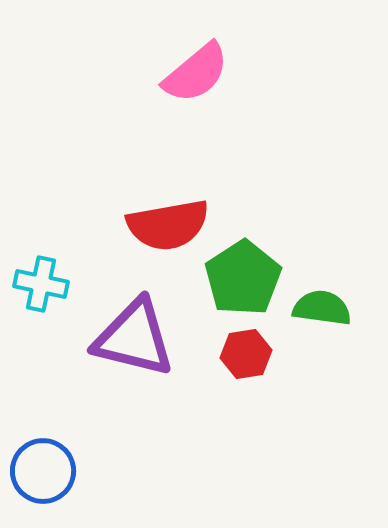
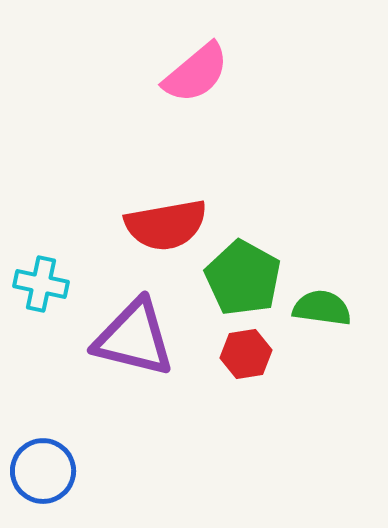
red semicircle: moved 2 px left
green pentagon: rotated 10 degrees counterclockwise
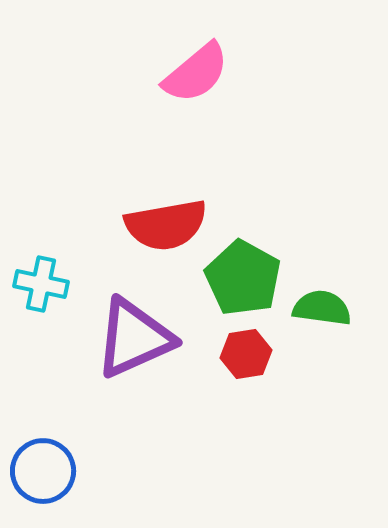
purple triangle: rotated 38 degrees counterclockwise
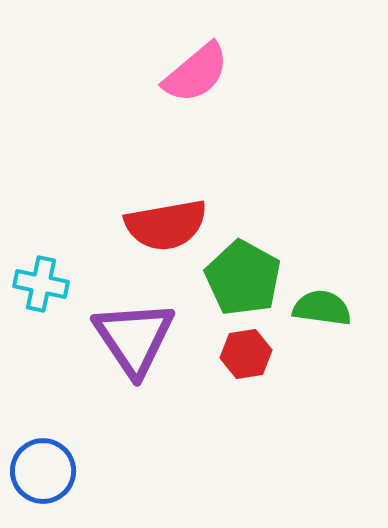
purple triangle: rotated 40 degrees counterclockwise
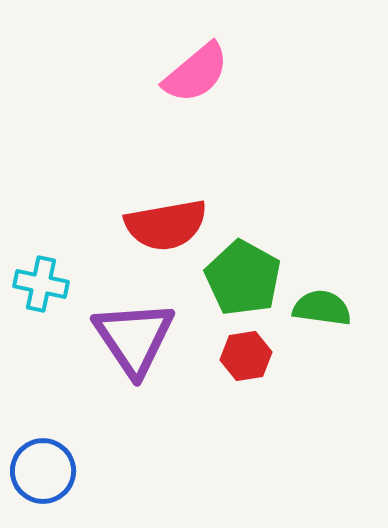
red hexagon: moved 2 px down
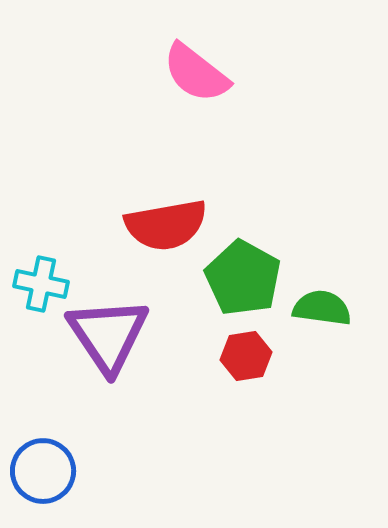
pink semicircle: rotated 78 degrees clockwise
purple triangle: moved 26 px left, 3 px up
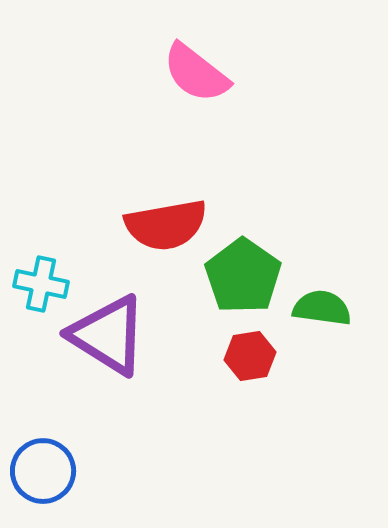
green pentagon: moved 2 px up; rotated 6 degrees clockwise
purple triangle: rotated 24 degrees counterclockwise
red hexagon: moved 4 px right
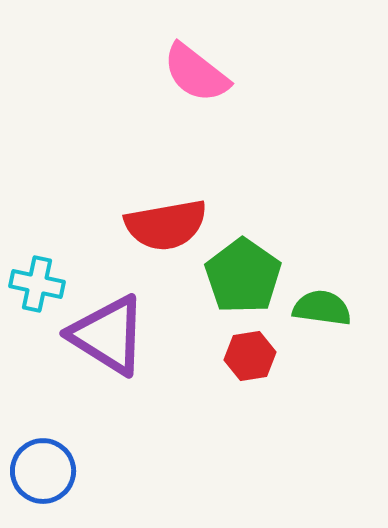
cyan cross: moved 4 px left
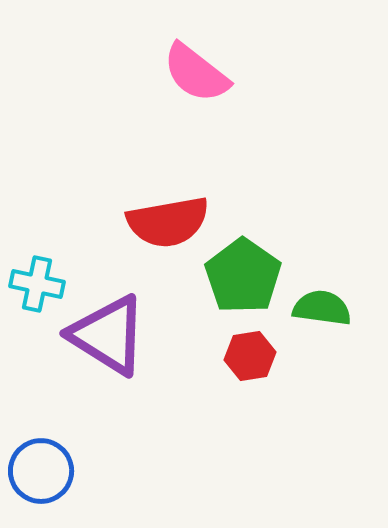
red semicircle: moved 2 px right, 3 px up
blue circle: moved 2 px left
